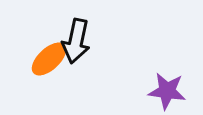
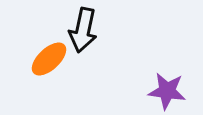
black arrow: moved 7 px right, 11 px up
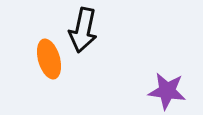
orange ellipse: rotated 63 degrees counterclockwise
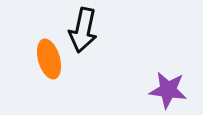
purple star: moved 1 px right, 1 px up
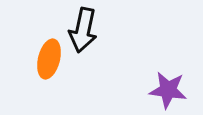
orange ellipse: rotated 30 degrees clockwise
